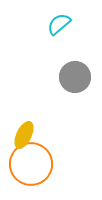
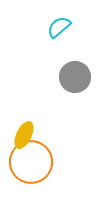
cyan semicircle: moved 3 px down
orange circle: moved 2 px up
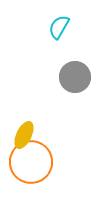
cyan semicircle: rotated 20 degrees counterclockwise
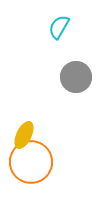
gray circle: moved 1 px right
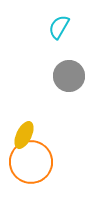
gray circle: moved 7 px left, 1 px up
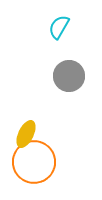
yellow ellipse: moved 2 px right, 1 px up
orange circle: moved 3 px right
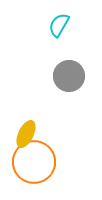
cyan semicircle: moved 2 px up
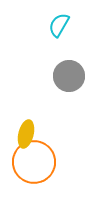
yellow ellipse: rotated 12 degrees counterclockwise
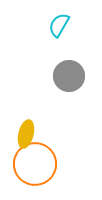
orange circle: moved 1 px right, 2 px down
